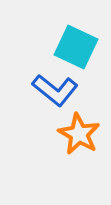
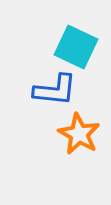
blue L-shape: rotated 33 degrees counterclockwise
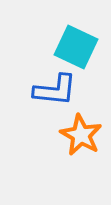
orange star: moved 2 px right, 1 px down
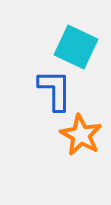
blue L-shape: rotated 96 degrees counterclockwise
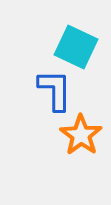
orange star: rotated 6 degrees clockwise
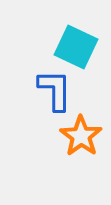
orange star: moved 1 px down
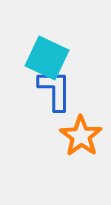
cyan square: moved 29 px left, 11 px down
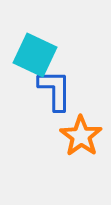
cyan square: moved 12 px left, 3 px up
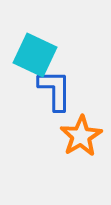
orange star: rotated 6 degrees clockwise
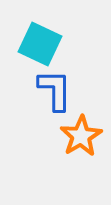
cyan square: moved 5 px right, 11 px up
